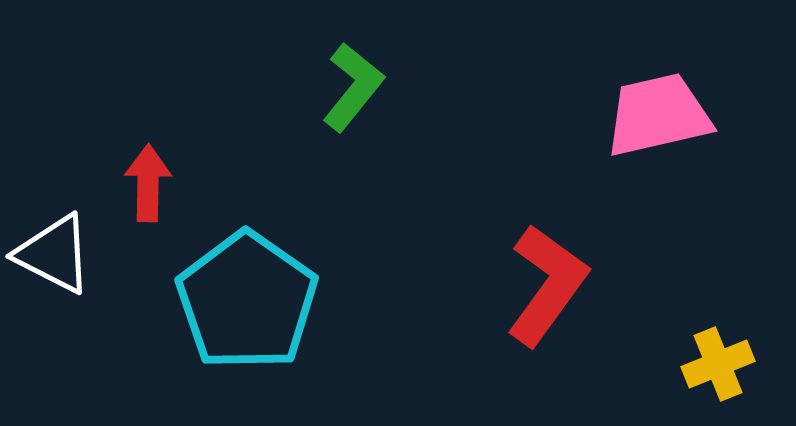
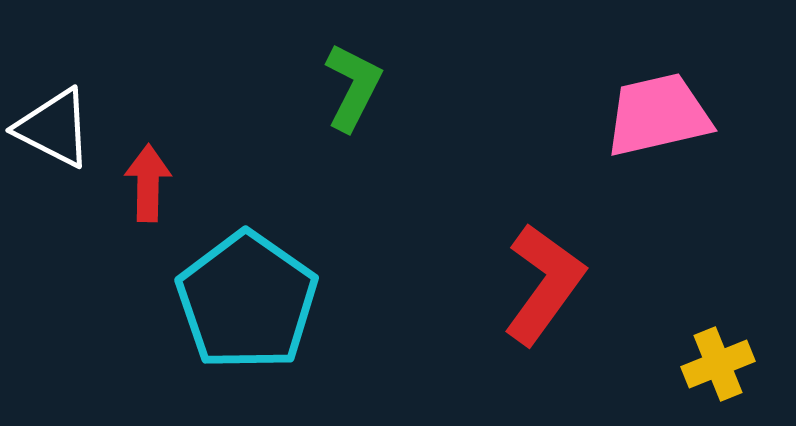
green L-shape: rotated 12 degrees counterclockwise
white triangle: moved 126 px up
red L-shape: moved 3 px left, 1 px up
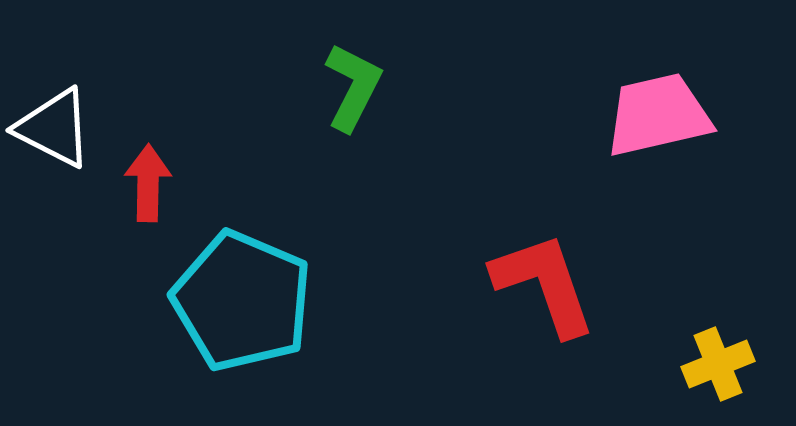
red L-shape: rotated 55 degrees counterclockwise
cyan pentagon: moved 5 px left; rotated 12 degrees counterclockwise
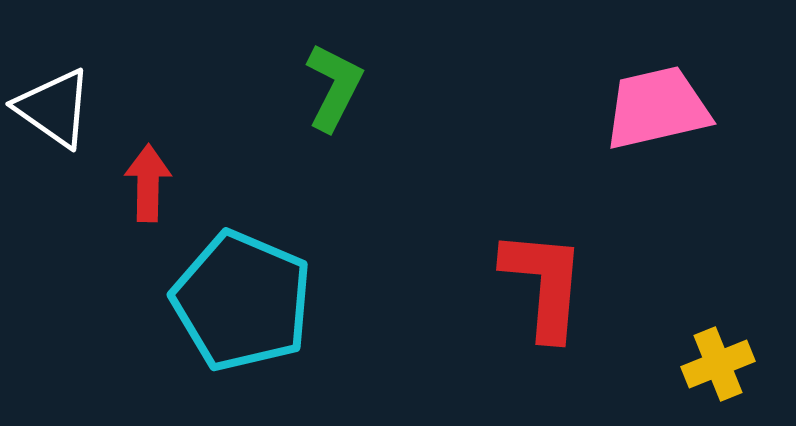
green L-shape: moved 19 px left
pink trapezoid: moved 1 px left, 7 px up
white triangle: moved 20 px up; rotated 8 degrees clockwise
red L-shape: rotated 24 degrees clockwise
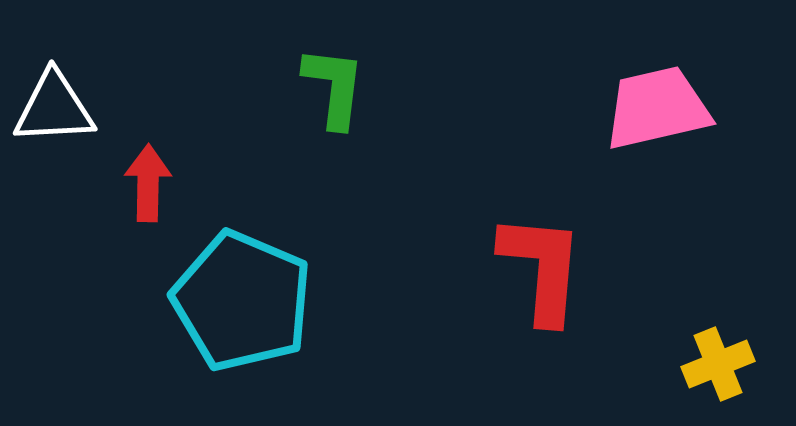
green L-shape: rotated 20 degrees counterclockwise
white triangle: rotated 38 degrees counterclockwise
red L-shape: moved 2 px left, 16 px up
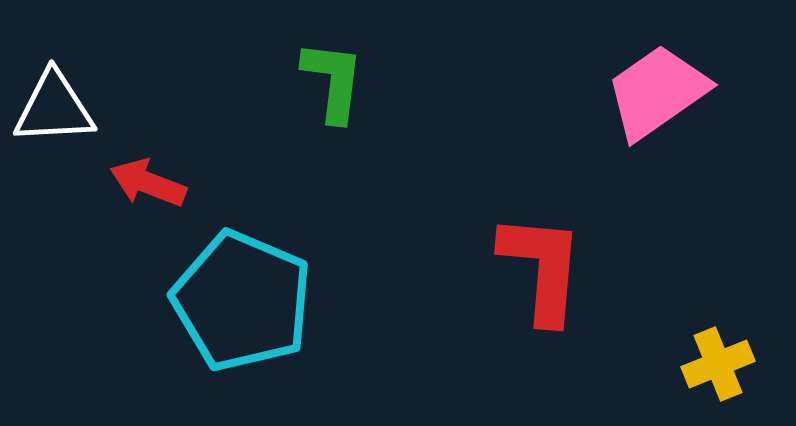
green L-shape: moved 1 px left, 6 px up
pink trapezoid: moved 16 px up; rotated 22 degrees counterclockwise
red arrow: rotated 70 degrees counterclockwise
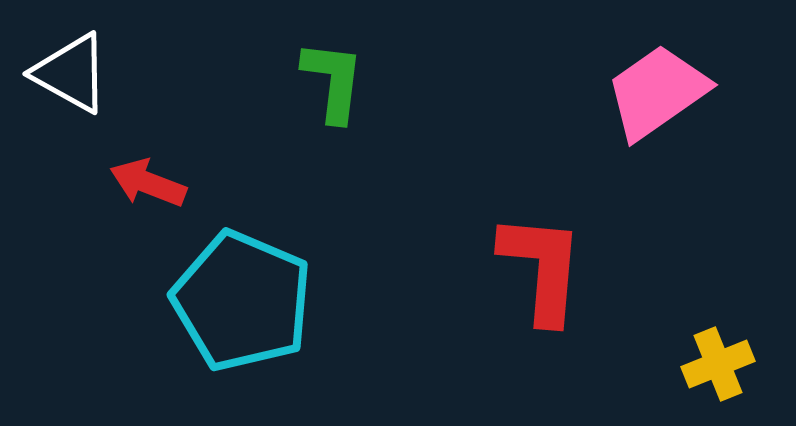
white triangle: moved 17 px right, 35 px up; rotated 32 degrees clockwise
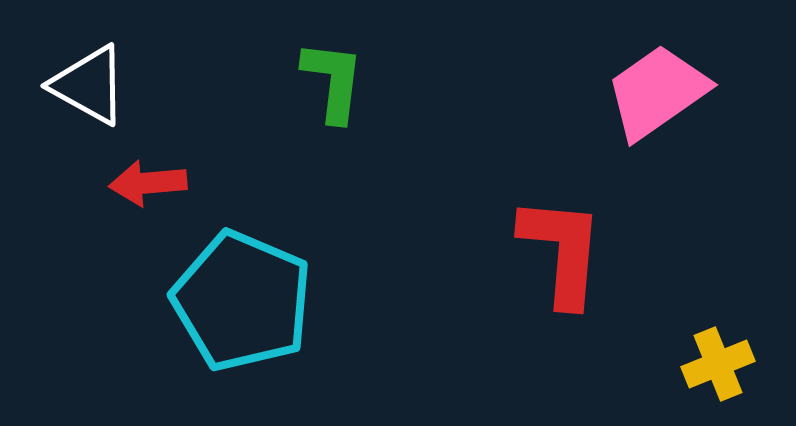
white triangle: moved 18 px right, 12 px down
red arrow: rotated 26 degrees counterclockwise
red L-shape: moved 20 px right, 17 px up
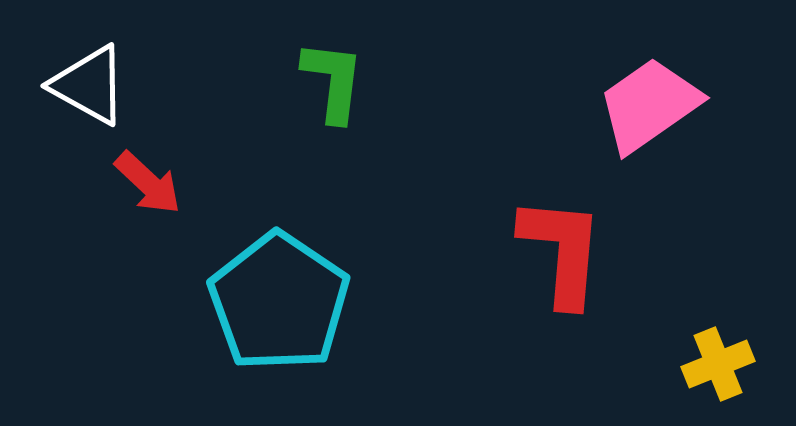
pink trapezoid: moved 8 px left, 13 px down
red arrow: rotated 132 degrees counterclockwise
cyan pentagon: moved 37 px right, 1 px down; rotated 11 degrees clockwise
